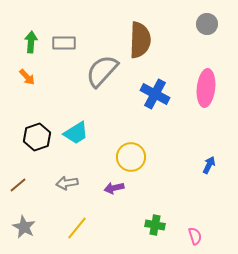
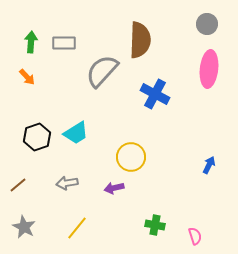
pink ellipse: moved 3 px right, 19 px up
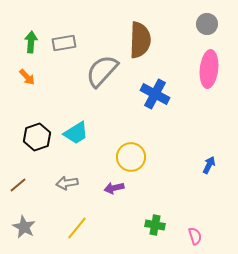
gray rectangle: rotated 10 degrees counterclockwise
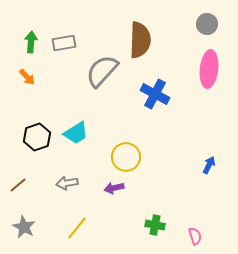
yellow circle: moved 5 px left
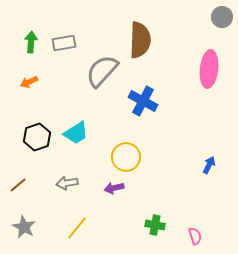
gray circle: moved 15 px right, 7 px up
orange arrow: moved 2 px right, 5 px down; rotated 108 degrees clockwise
blue cross: moved 12 px left, 7 px down
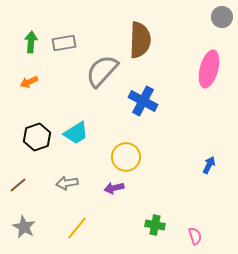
pink ellipse: rotated 9 degrees clockwise
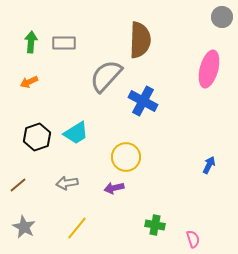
gray rectangle: rotated 10 degrees clockwise
gray semicircle: moved 4 px right, 5 px down
pink semicircle: moved 2 px left, 3 px down
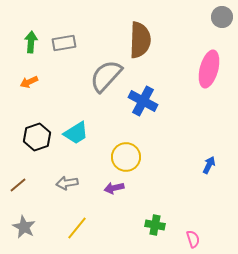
gray rectangle: rotated 10 degrees counterclockwise
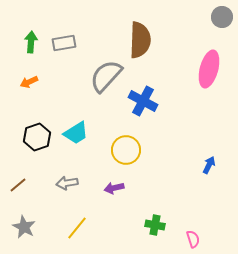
yellow circle: moved 7 px up
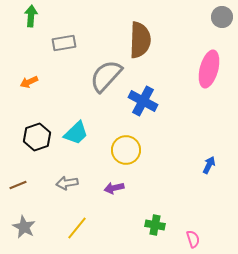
green arrow: moved 26 px up
cyan trapezoid: rotated 12 degrees counterclockwise
brown line: rotated 18 degrees clockwise
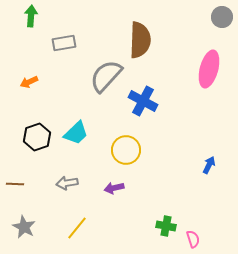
brown line: moved 3 px left, 1 px up; rotated 24 degrees clockwise
green cross: moved 11 px right, 1 px down
